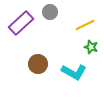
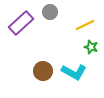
brown circle: moved 5 px right, 7 px down
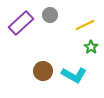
gray circle: moved 3 px down
green star: rotated 16 degrees clockwise
cyan L-shape: moved 3 px down
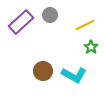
purple rectangle: moved 1 px up
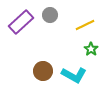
green star: moved 2 px down
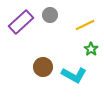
brown circle: moved 4 px up
